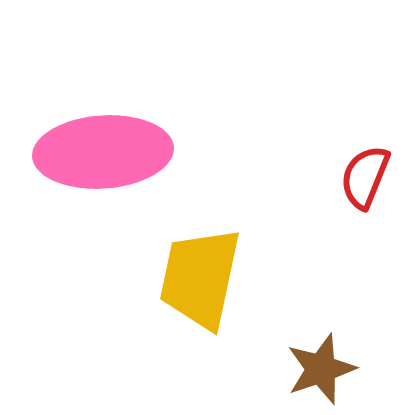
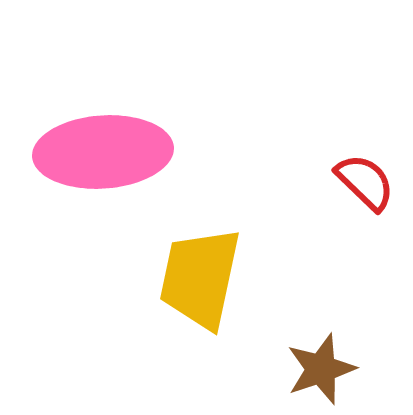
red semicircle: moved 5 px down; rotated 112 degrees clockwise
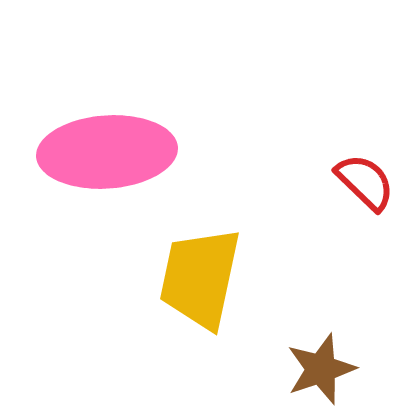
pink ellipse: moved 4 px right
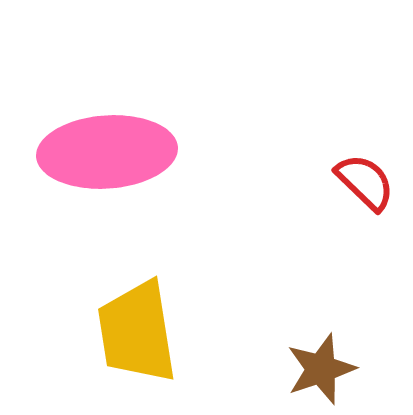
yellow trapezoid: moved 63 px left, 54 px down; rotated 21 degrees counterclockwise
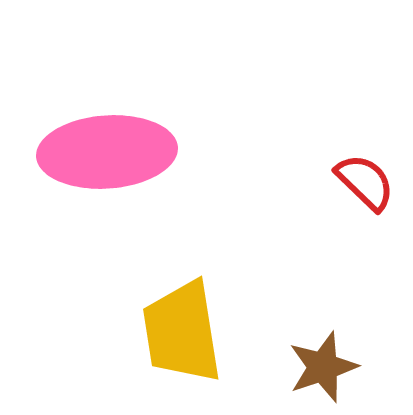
yellow trapezoid: moved 45 px right
brown star: moved 2 px right, 2 px up
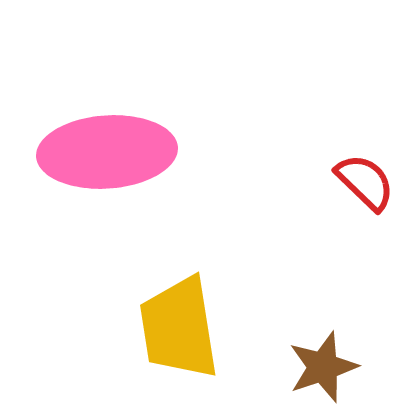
yellow trapezoid: moved 3 px left, 4 px up
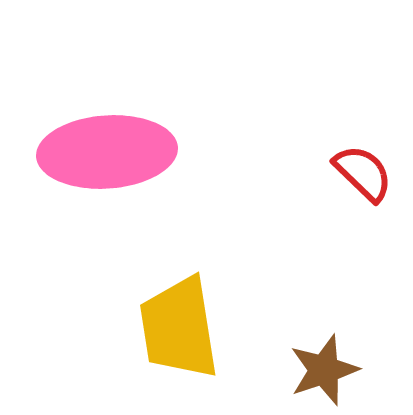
red semicircle: moved 2 px left, 9 px up
brown star: moved 1 px right, 3 px down
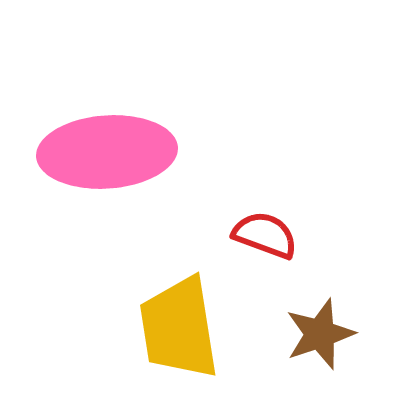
red semicircle: moved 98 px left, 62 px down; rotated 24 degrees counterclockwise
brown star: moved 4 px left, 36 px up
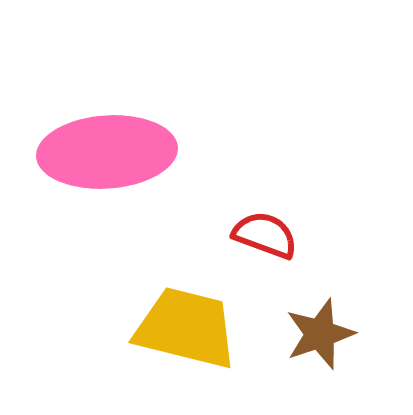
yellow trapezoid: moved 7 px right; rotated 113 degrees clockwise
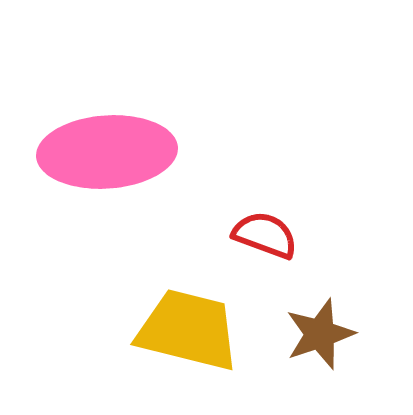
yellow trapezoid: moved 2 px right, 2 px down
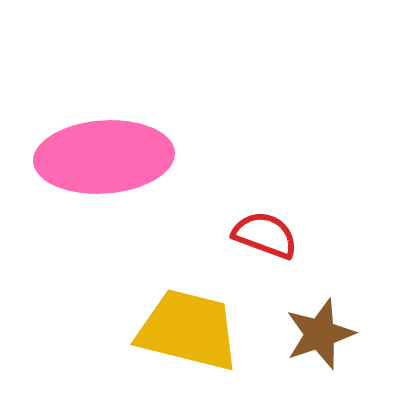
pink ellipse: moved 3 px left, 5 px down
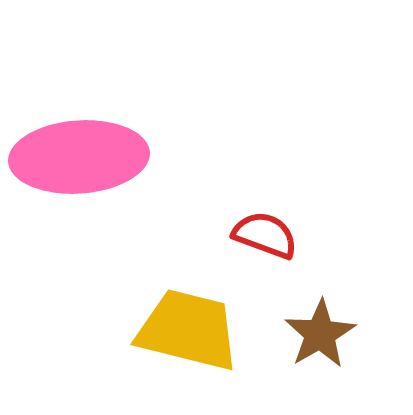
pink ellipse: moved 25 px left
brown star: rotated 12 degrees counterclockwise
